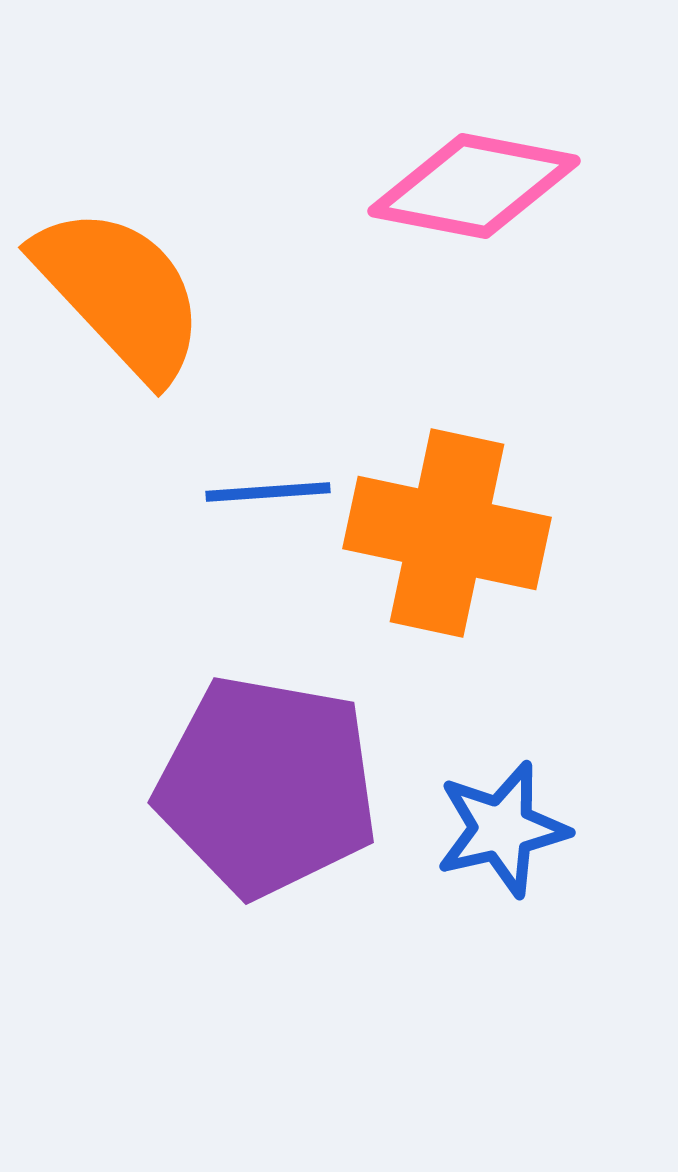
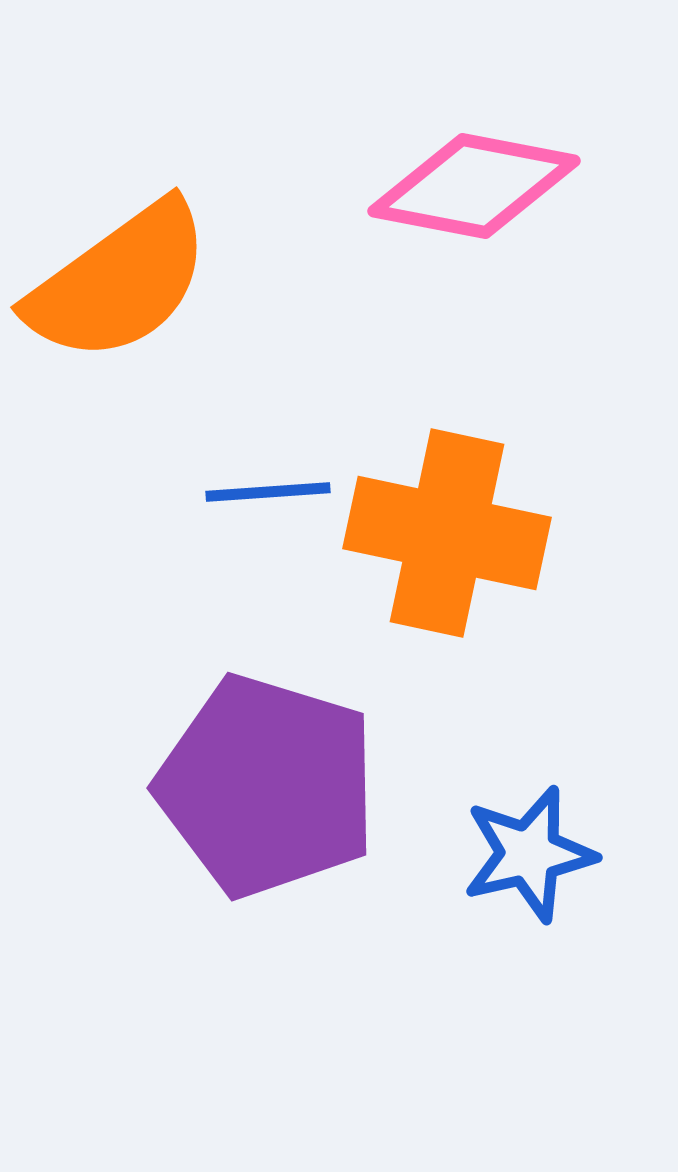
orange semicircle: moved 1 px left, 11 px up; rotated 97 degrees clockwise
purple pentagon: rotated 7 degrees clockwise
blue star: moved 27 px right, 25 px down
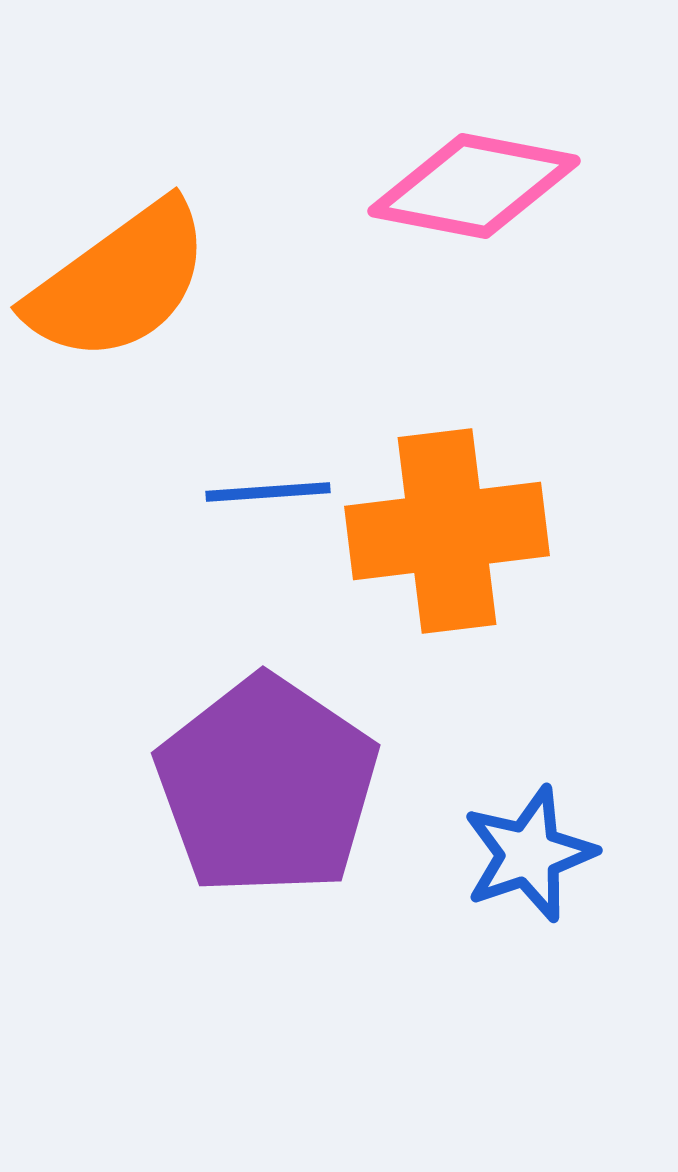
orange cross: moved 2 px up; rotated 19 degrees counterclockwise
purple pentagon: rotated 17 degrees clockwise
blue star: rotated 6 degrees counterclockwise
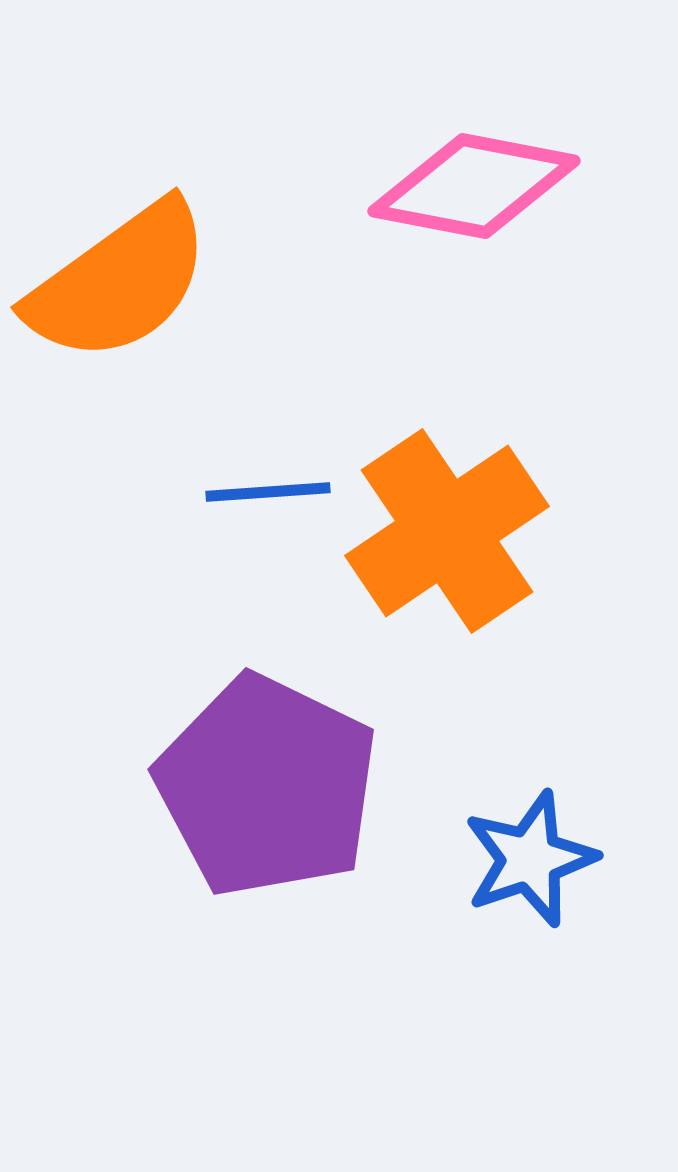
orange cross: rotated 27 degrees counterclockwise
purple pentagon: rotated 8 degrees counterclockwise
blue star: moved 1 px right, 5 px down
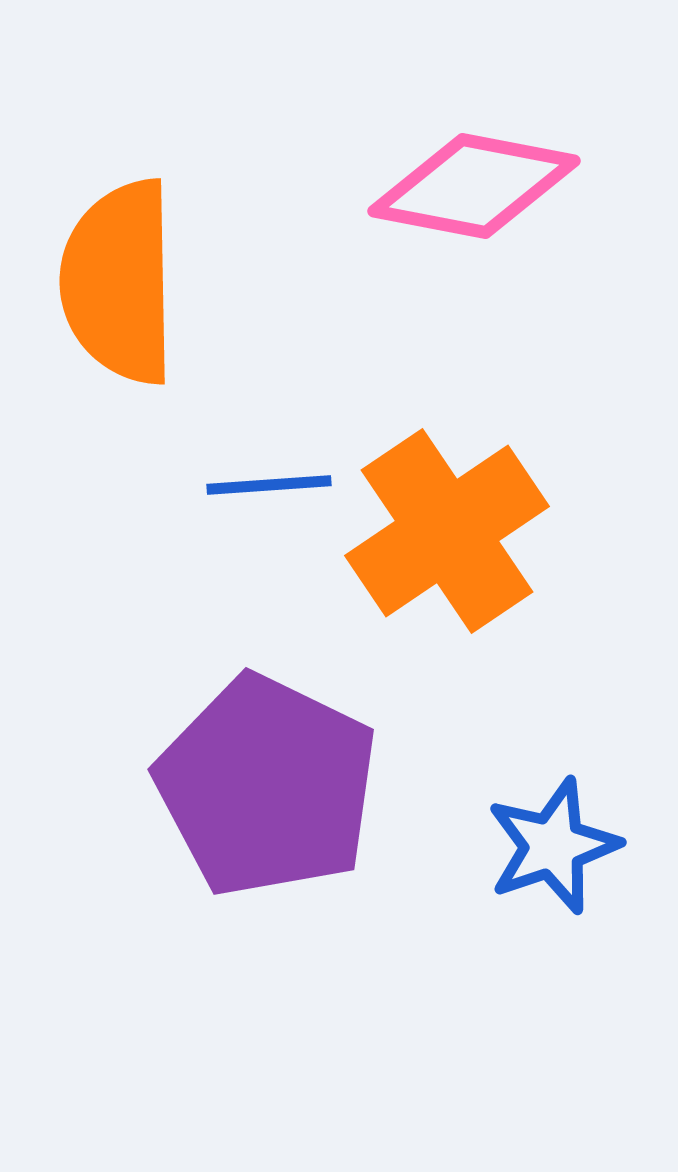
orange semicircle: rotated 125 degrees clockwise
blue line: moved 1 px right, 7 px up
blue star: moved 23 px right, 13 px up
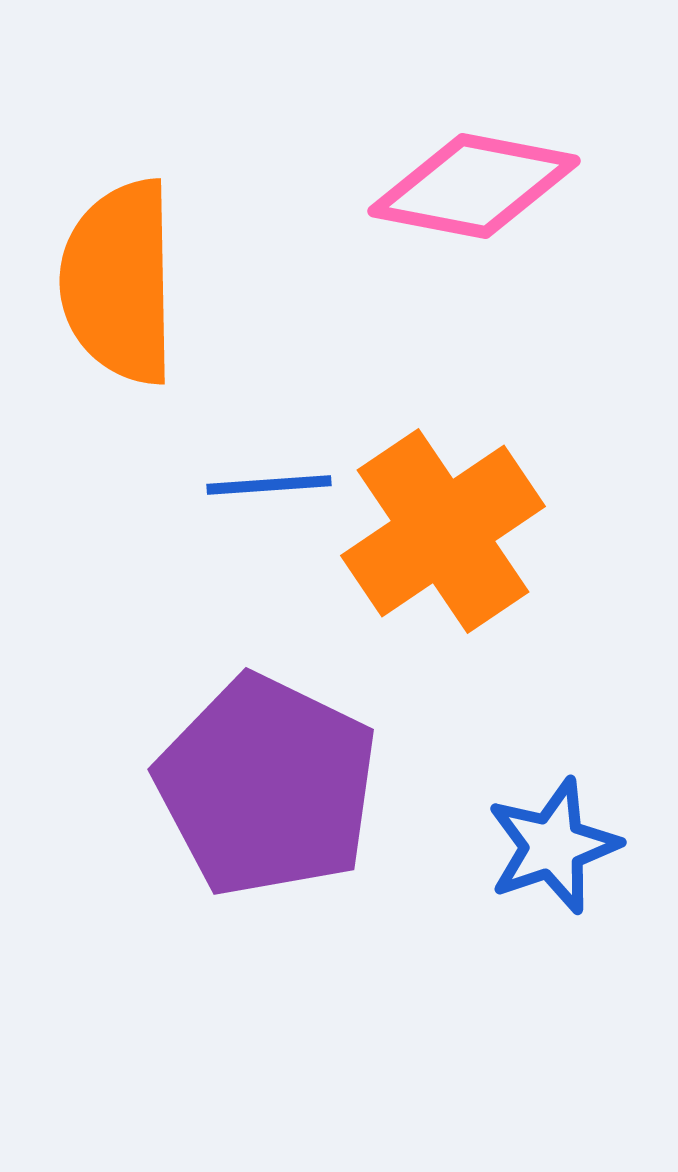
orange cross: moved 4 px left
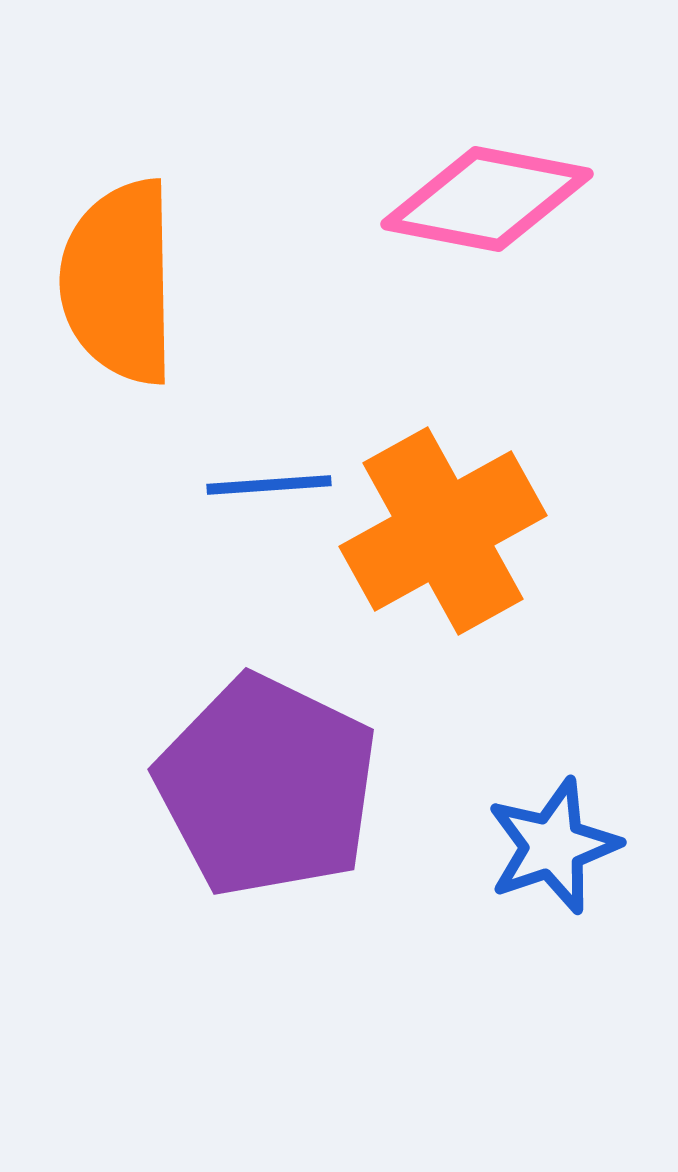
pink diamond: moved 13 px right, 13 px down
orange cross: rotated 5 degrees clockwise
